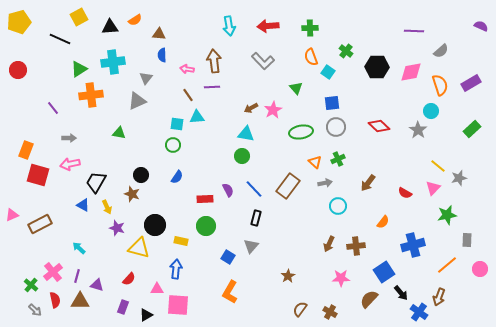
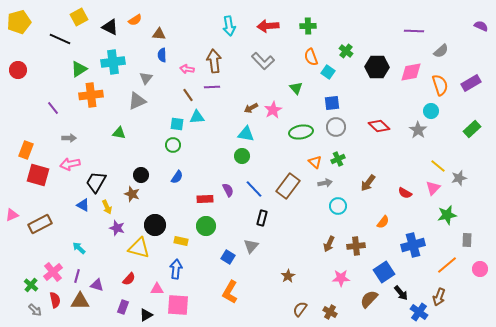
black triangle at (110, 27): rotated 30 degrees clockwise
green cross at (310, 28): moved 2 px left, 2 px up
black rectangle at (256, 218): moved 6 px right
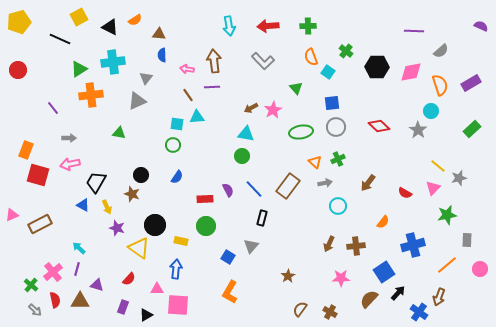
yellow triangle at (139, 248): rotated 20 degrees clockwise
purple line at (77, 276): moved 7 px up
black arrow at (401, 293): moved 3 px left; rotated 98 degrees counterclockwise
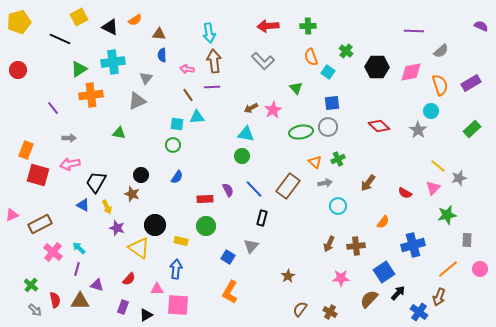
cyan arrow at (229, 26): moved 20 px left, 7 px down
gray circle at (336, 127): moved 8 px left
orange line at (447, 265): moved 1 px right, 4 px down
pink cross at (53, 272): moved 20 px up; rotated 12 degrees counterclockwise
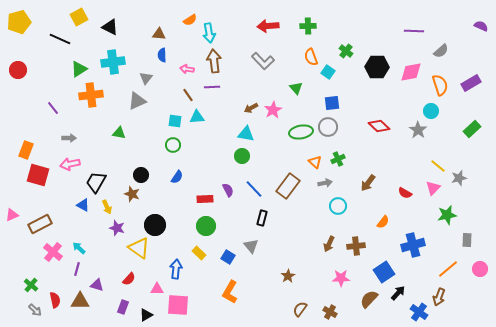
orange semicircle at (135, 20): moved 55 px right
cyan square at (177, 124): moved 2 px left, 3 px up
yellow rectangle at (181, 241): moved 18 px right, 12 px down; rotated 32 degrees clockwise
gray triangle at (251, 246): rotated 21 degrees counterclockwise
